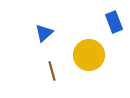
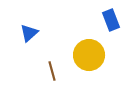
blue rectangle: moved 3 px left, 2 px up
blue triangle: moved 15 px left
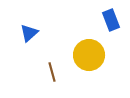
brown line: moved 1 px down
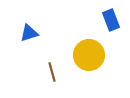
blue triangle: rotated 24 degrees clockwise
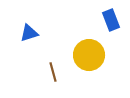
brown line: moved 1 px right
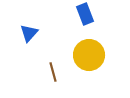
blue rectangle: moved 26 px left, 6 px up
blue triangle: rotated 30 degrees counterclockwise
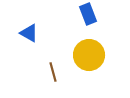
blue rectangle: moved 3 px right
blue triangle: rotated 42 degrees counterclockwise
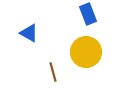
yellow circle: moved 3 px left, 3 px up
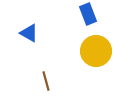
yellow circle: moved 10 px right, 1 px up
brown line: moved 7 px left, 9 px down
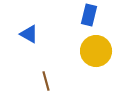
blue rectangle: moved 1 px right, 1 px down; rotated 35 degrees clockwise
blue triangle: moved 1 px down
